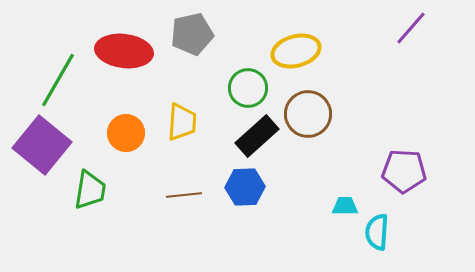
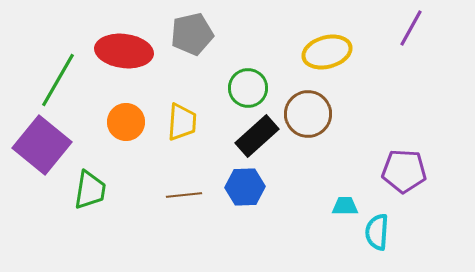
purple line: rotated 12 degrees counterclockwise
yellow ellipse: moved 31 px right, 1 px down
orange circle: moved 11 px up
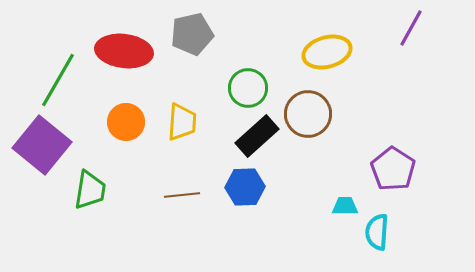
purple pentagon: moved 11 px left, 2 px up; rotated 30 degrees clockwise
brown line: moved 2 px left
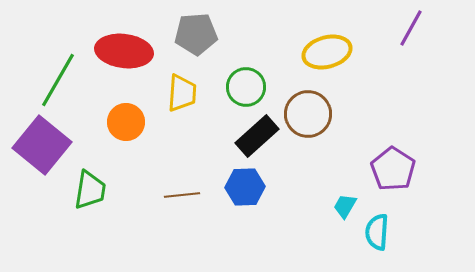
gray pentagon: moved 4 px right; rotated 9 degrees clockwise
green circle: moved 2 px left, 1 px up
yellow trapezoid: moved 29 px up
cyan trapezoid: rotated 60 degrees counterclockwise
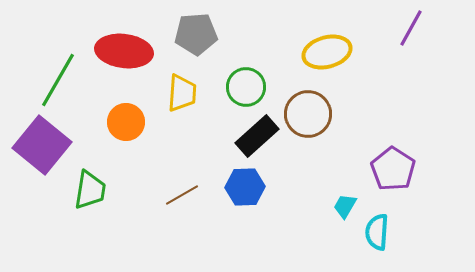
brown line: rotated 24 degrees counterclockwise
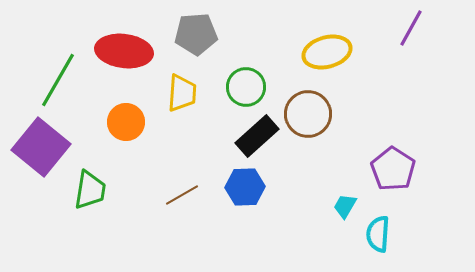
purple square: moved 1 px left, 2 px down
cyan semicircle: moved 1 px right, 2 px down
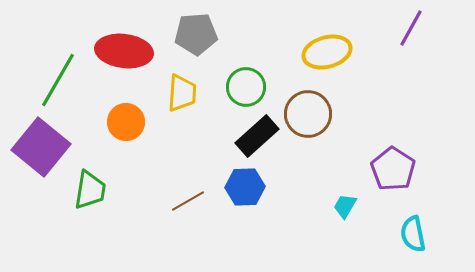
brown line: moved 6 px right, 6 px down
cyan semicircle: moved 35 px right; rotated 15 degrees counterclockwise
